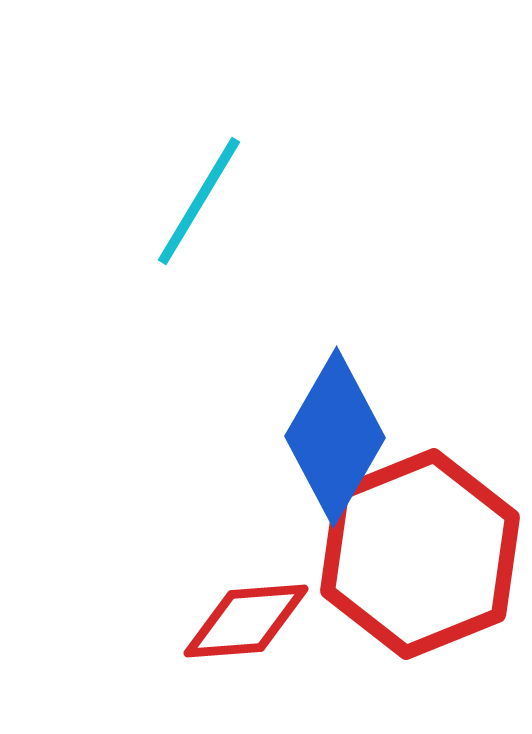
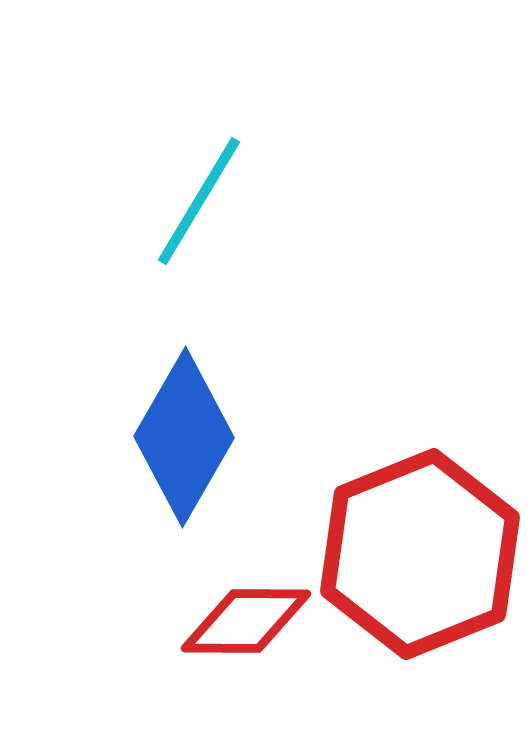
blue diamond: moved 151 px left
red diamond: rotated 5 degrees clockwise
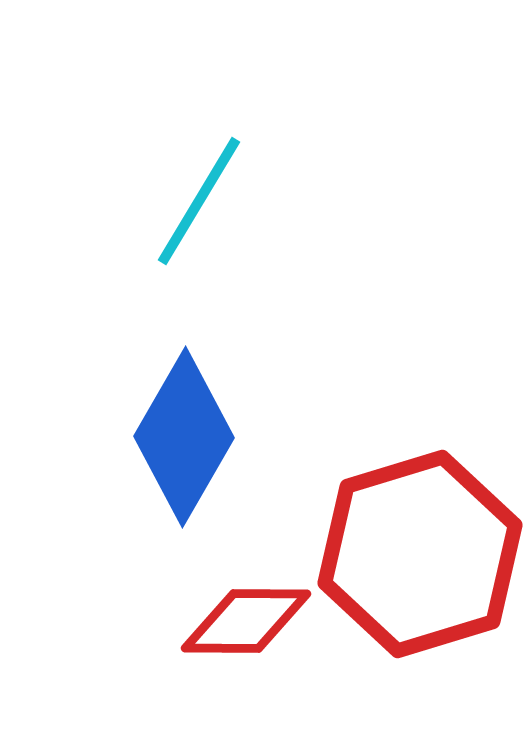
red hexagon: rotated 5 degrees clockwise
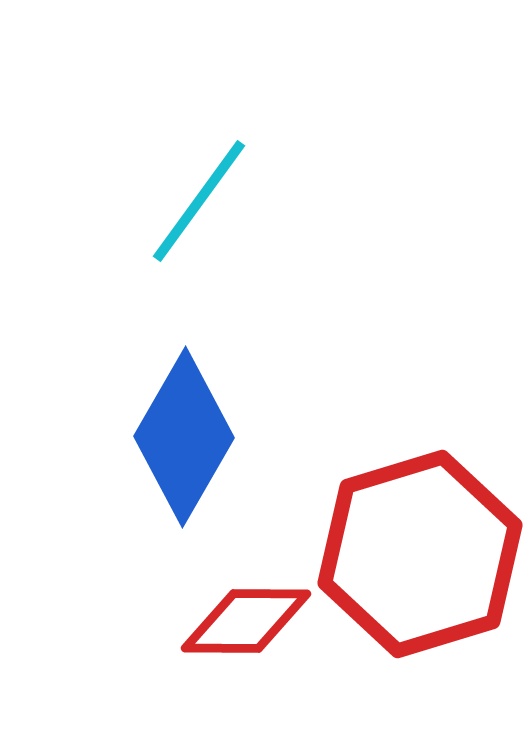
cyan line: rotated 5 degrees clockwise
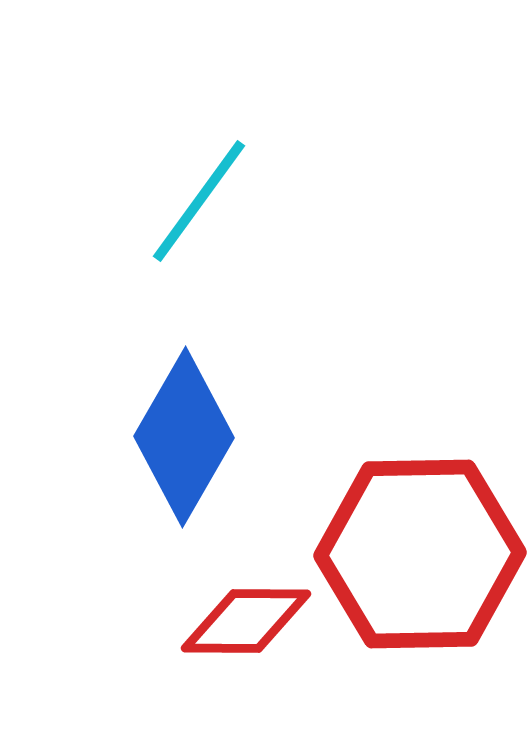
red hexagon: rotated 16 degrees clockwise
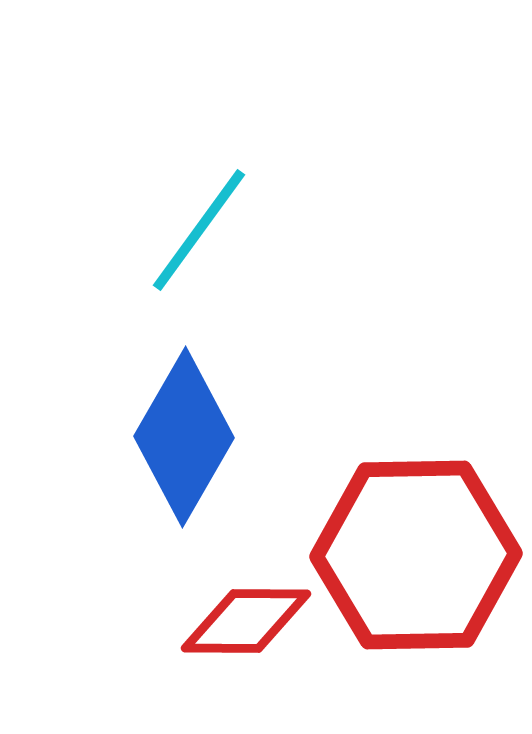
cyan line: moved 29 px down
red hexagon: moved 4 px left, 1 px down
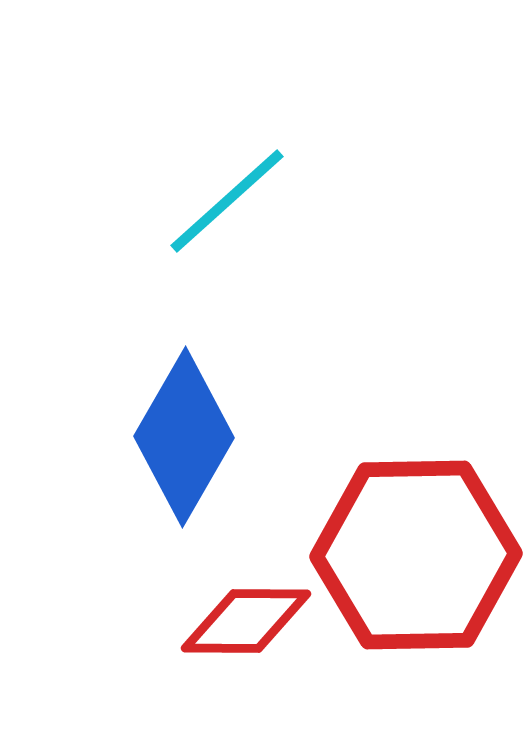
cyan line: moved 28 px right, 29 px up; rotated 12 degrees clockwise
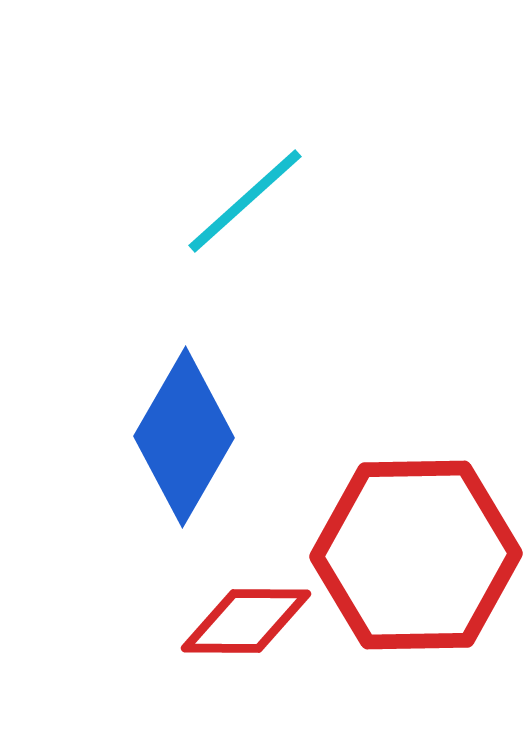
cyan line: moved 18 px right
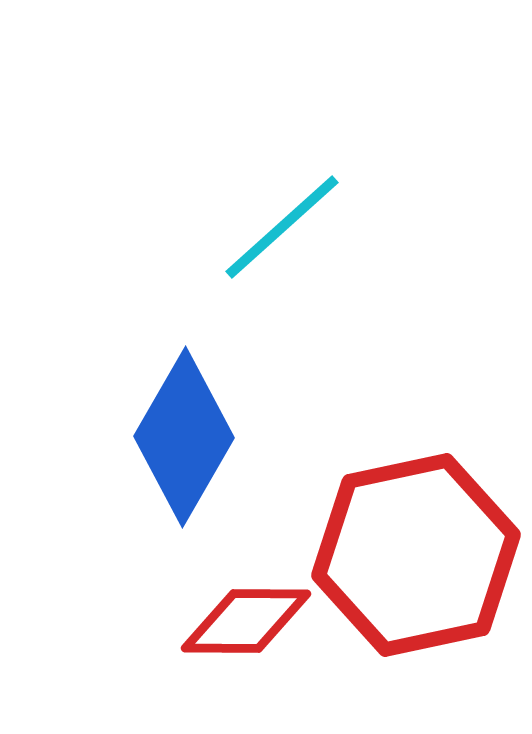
cyan line: moved 37 px right, 26 px down
red hexagon: rotated 11 degrees counterclockwise
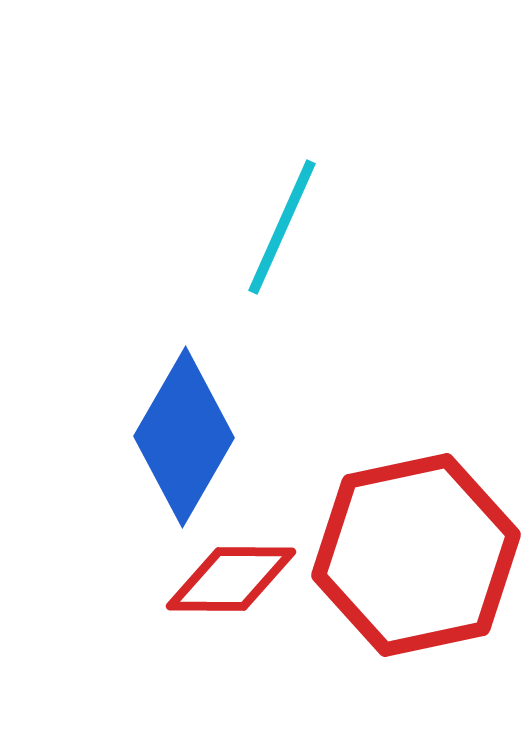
cyan line: rotated 24 degrees counterclockwise
red diamond: moved 15 px left, 42 px up
